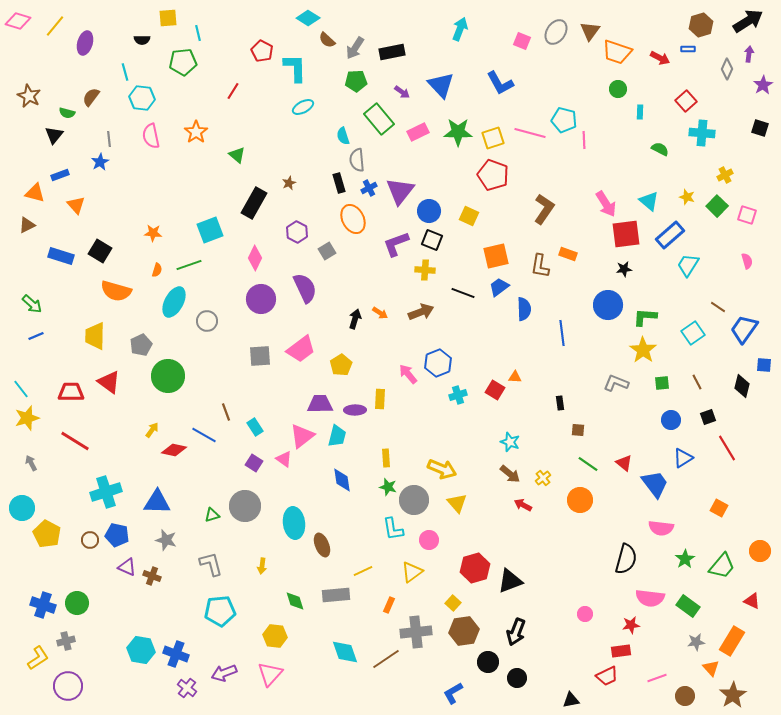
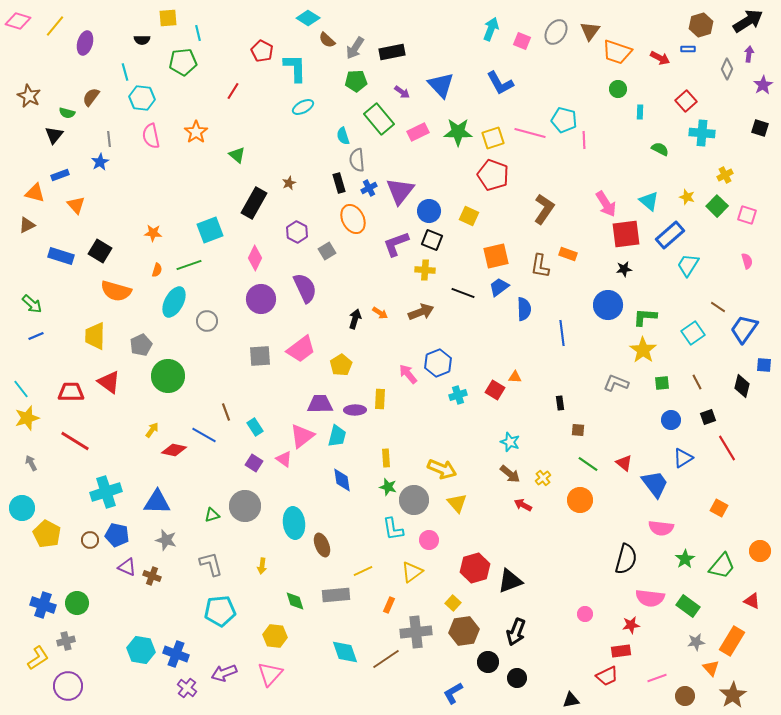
cyan arrow at (460, 29): moved 31 px right
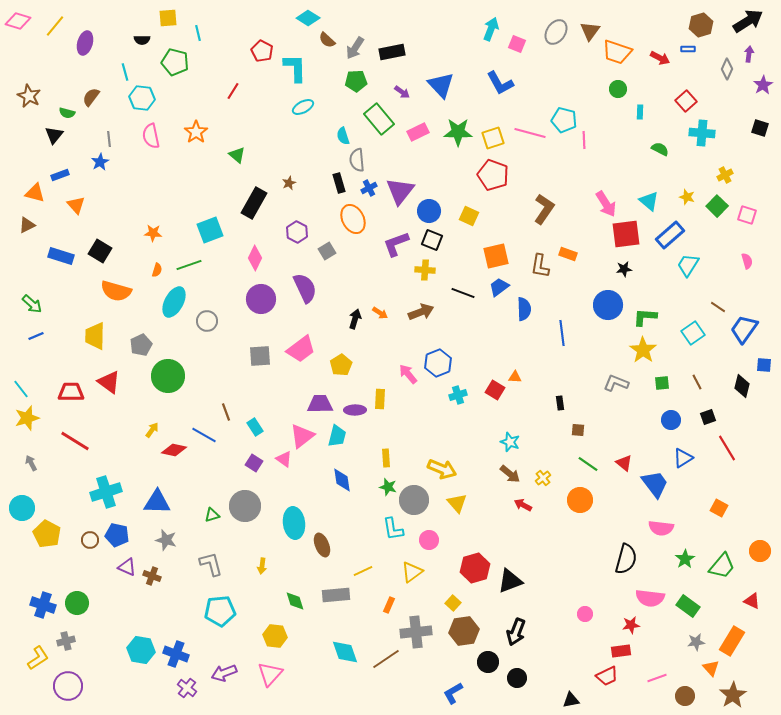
pink square at (522, 41): moved 5 px left, 3 px down
green pentagon at (183, 62): moved 8 px left; rotated 20 degrees clockwise
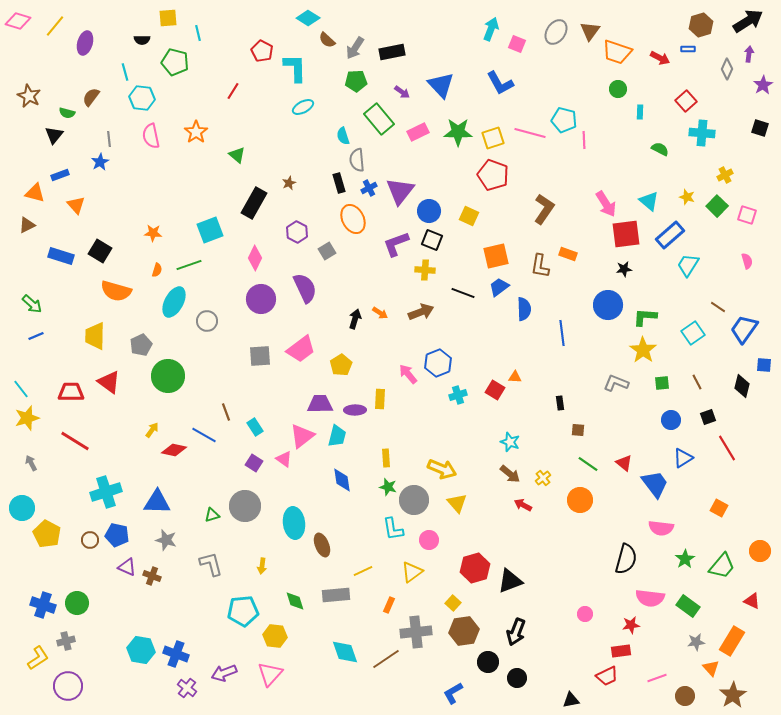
cyan pentagon at (220, 611): moved 23 px right
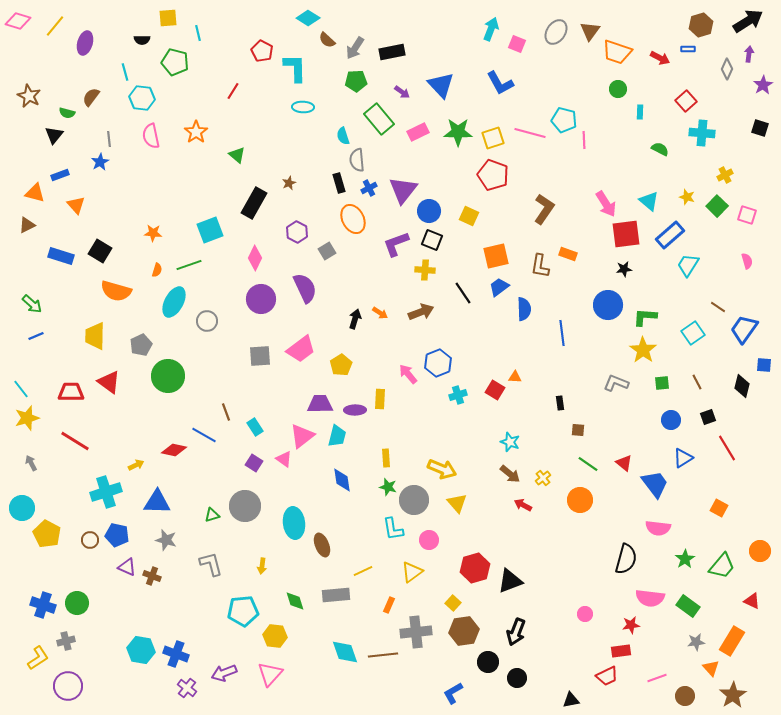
cyan ellipse at (303, 107): rotated 30 degrees clockwise
purple triangle at (400, 191): moved 3 px right, 1 px up
black line at (463, 293): rotated 35 degrees clockwise
yellow arrow at (152, 430): moved 16 px left, 35 px down; rotated 28 degrees clockwise
pink semicircle at (661, 528): moved 3 px left
brown line at (386, 659): moved 3 px left, 4 px up; rotated 28 degrees clockwise
